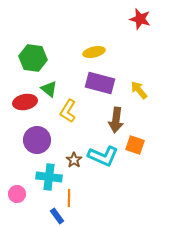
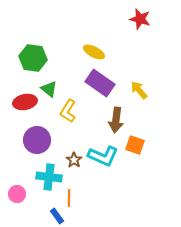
yellow ellipse: rotated 40 degrees clockwise
purple rectangle: rotated 20 degrees clockwise
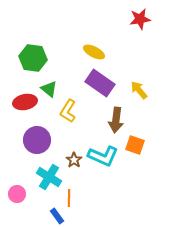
red star: rotated 25 degrees counterclockwise
cyan cross: rotated 25 degrees clockwise
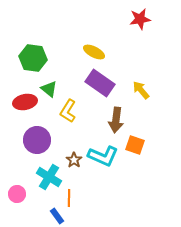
yellow arrow: moved 2 px right
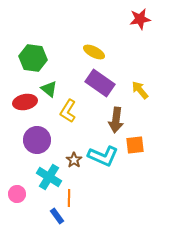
yellow arrow: moved 1 px left
orange square: rotated 24 degrees counterclockwise
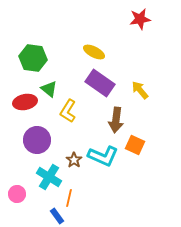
orange square: rotated 30 degrees clockwise
orange line: rotated 12 degrees clockwise
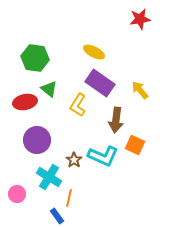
green hexagon: moved 2 px right
yellow L-shape: moved 10 px right, 6 px up
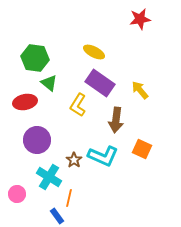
green triangle: moved 6 px up
orange square: moved 7 px right, 4 px down
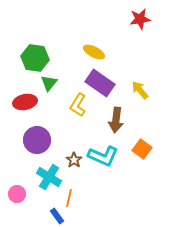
green triangle: rotated 30 degrees clockwise
orange square: rotated 12 degrees clockwise
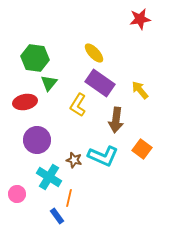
yellow ellipse: moved 1 px down; rotated 20 degrees clockwise
brown star: rotated 21 degrees counterclockwise
